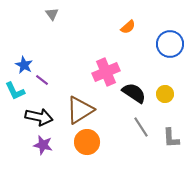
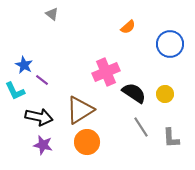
gray triangle: rotated 16 degrees counterclockwise
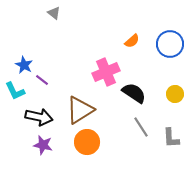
gray triangle: moved 2 px right, 1 px up
orange semicircle: moved 4 px right, 14 px down
yellow circle: moved 10 px right
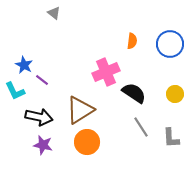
orange semicircle: rotated 42 degrees counterclockwise
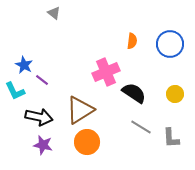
gray line: rotated 25 degrees counterclockwise
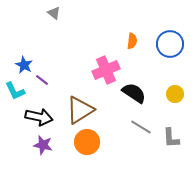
pink cross: moved 2 px up
